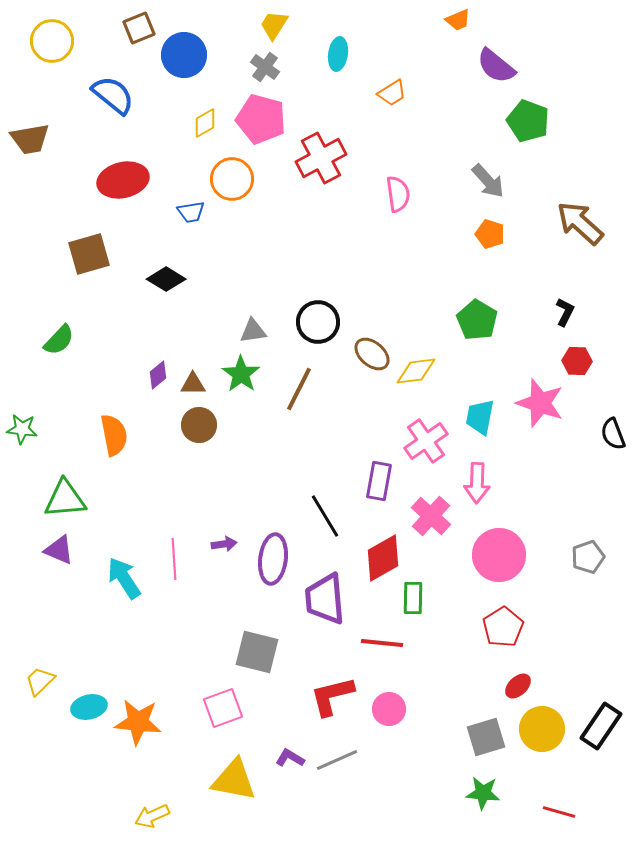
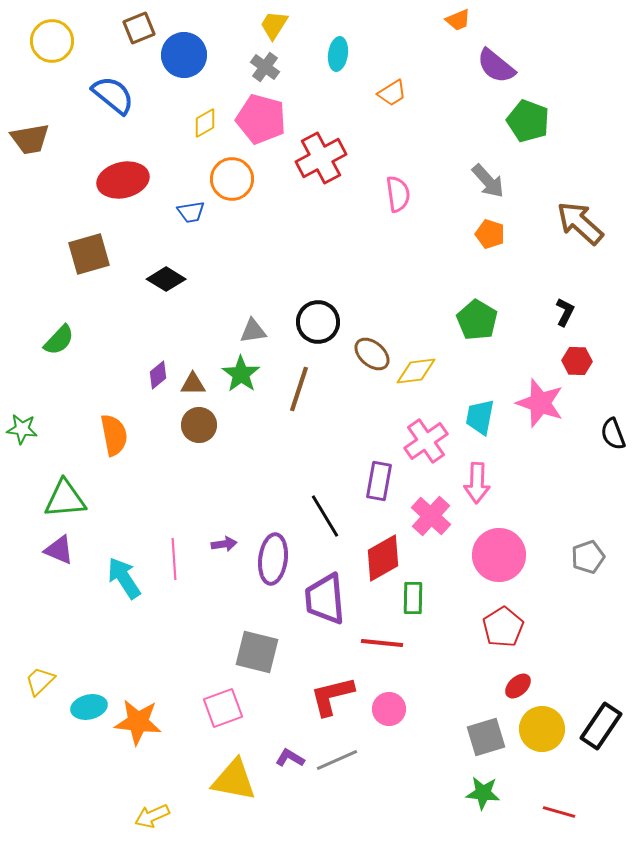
brown line at (299, 389): rotated 9 degrees counterclockwise
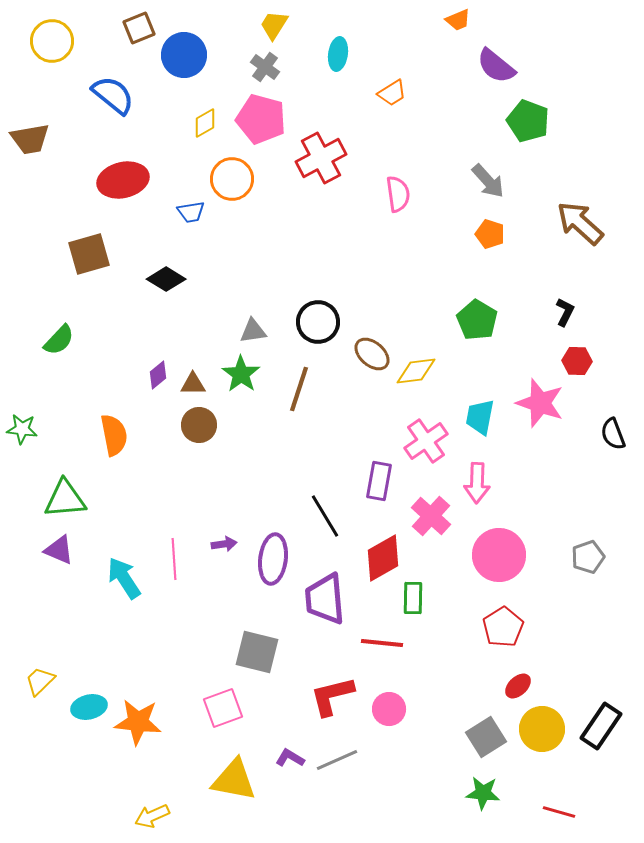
gray square at (486, 737): rotated 15 degrees counterclockwise
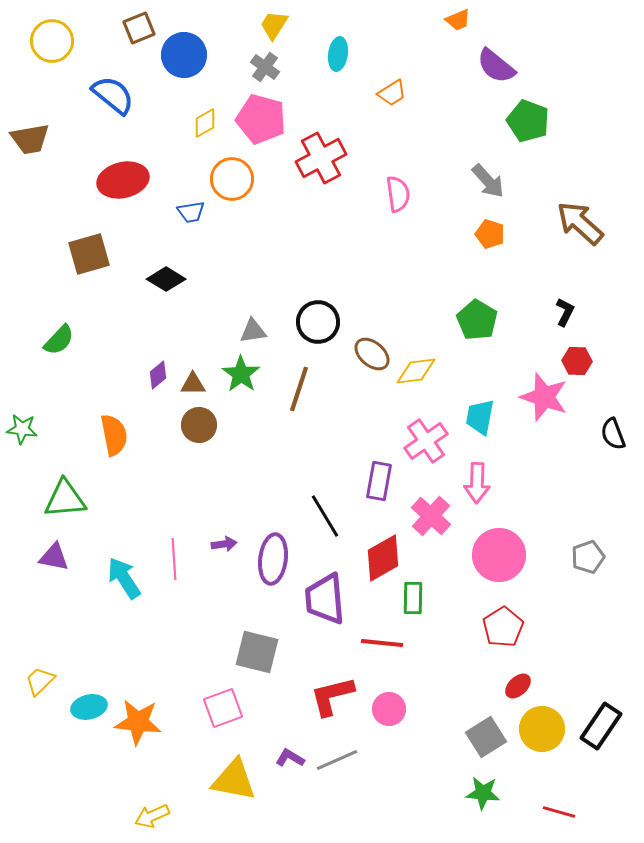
pink star at (540, 403): moved 4 px right, 6 px up
purple triangle at (59, 550): moved 5 px left, 7 px down; rotated 12 degrees counterclockwise
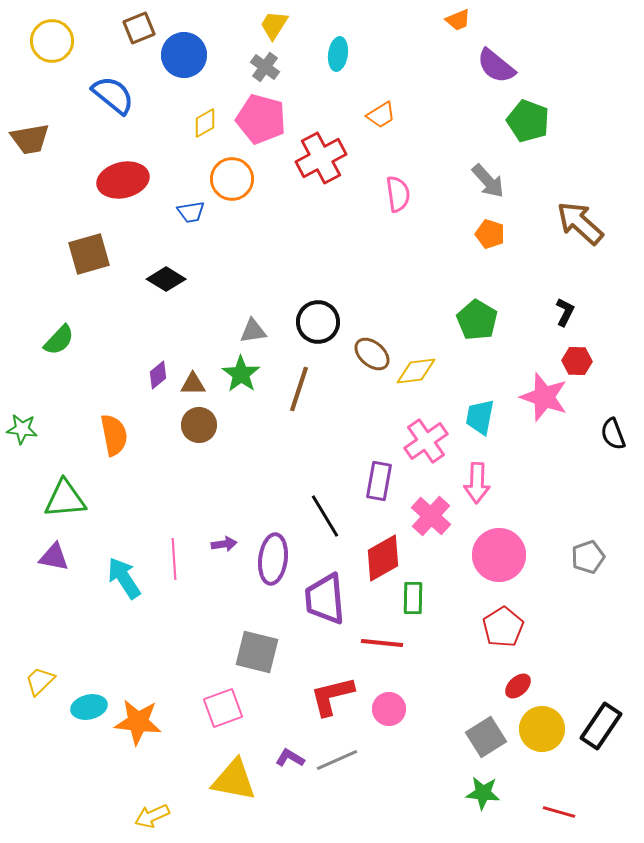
orange trapezoid at (392, 93): moved 11 px left, 22 px down
